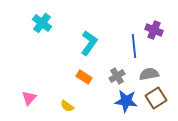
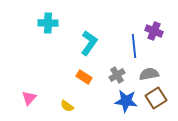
cyan cross: moved 6 px right; rotated 36 degrees counterclockwise
purple cross: moved 1 px down
gray cross: moved 1 px up
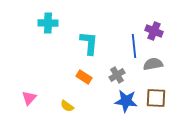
cyan L-shape: rotated 30 degrees counterclockwise
gray semicircle: moved 4 px right, 10 px up
brown square: rotated 35 degrees clockwise
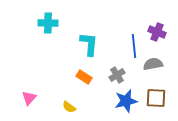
purple cross: moved 3 px right, 1 px down
cyan L-shape: moved 1 px down
blue star: rotated 20 degrees counterclockwise
yellow semicircle: moved 2 px right, 1 px down
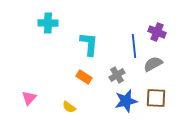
gray semicircle: rotated 18 degrees counterclockwise
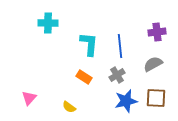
purple cross: rotated 30 degrees counterclockwise
blue line: moved 14 px left
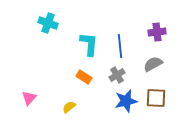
cyan cross: rotated 18 degrees clockwise
yellow semicircle: rotated 104 degrees clockwise
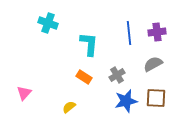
blue line: moved 9 px right, 13 px up
pink triangle: moved 5 px left, 5 px up
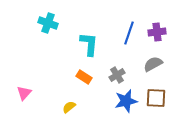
blue line: rotated 25 degrees clockwise
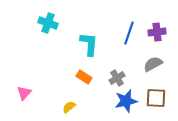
gray cross: moved 3 px down
